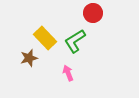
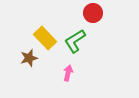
pink arrow: rotated 35 degrees clockwise
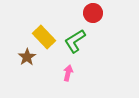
yellow rectangle: moved 1 px left, 1 px up
brown star: moved 2 px left, 1 px up; rotated 18 degrees counterclockwise
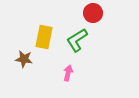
yellow rectangle: rotated 55 degrees clockwise
green L-shape: moved 2 px right, 1 px up
brown star: moved 3 px left, 2 px down; rotated 30 degrees counterclockwise
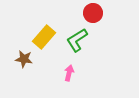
yellow rectangle: rotated 30 degrees clockwise
pink arrow: moved 1 px right
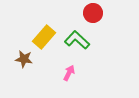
green L-shape: rotated 75 degrees clockwise
pink arrow: rotated 14 degrees clockwise
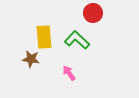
yellow rectangle: rotated 45 degrees counterclockwise
brown star: moved 7 px right
pink arrow: rotated 63 degrees counterclockwise
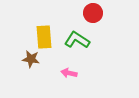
green L-shape: rotated 10 degrees counterclockwise
pink arrow: rotated 42 degrees counterclockwise
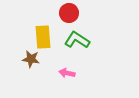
red circle: moved 24 px left
yellow rectangle: moved 1 px left
pink arrow: moved 2 px left
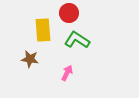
yellow rectangle: moved 7 px up
brown star: moved 1 px left
pink arrow: rotated 105 degrees clockwise
